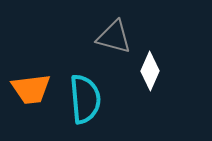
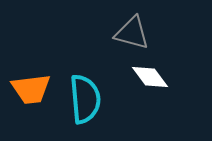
gray triangle: moved 18 px right, 4 px up
white diamond: moved 6 px down; rotated 60 degrees counterclockwise
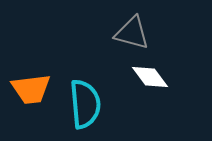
cyan semicircle: moved 5 px down
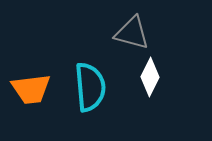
white diamond: rotated 63 degrees clockwise
cyan semicircle: moved 5 px right, 17 px up
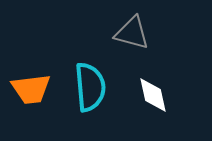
white diamond: moved 3 px right, 18 px down; rotated 39 degrees counterclockwise
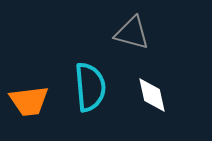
orange trapezoid: moved 2 px left, 12 px down
white diamond: moved 1 px left
